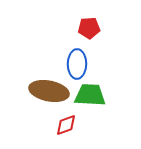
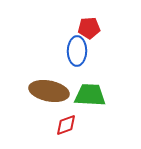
blue ellipse: moved 13 px up
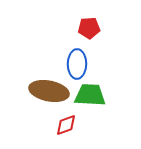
blue ellipse: moved 13 px down
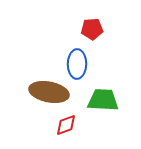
red pentagon: moved 3 px right, 1 px down
brown ellipse: moved 1 px down
green trapezoid: moved 13 px right, 5 px down
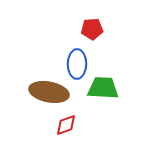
green trapezoid: moved 12 px up
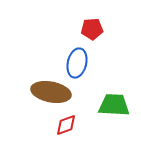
blue ellipse: moved 1 px up; rotated 12 degrees clockwise
green trapezoid: moved 11 px right, 17 px down
brown ellipse: moved 2 px right
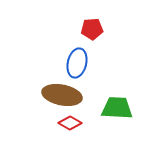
brown ellipse: moved 11 px right, 3 px down
green trapezoid: moved 3 px right, 3 px down
red diamond: moved 4 px right, 2 px up; rotated 50 degrees clockwise
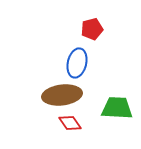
red pentagon: rotated 10 degrees counterclockwise
brown ellipse: rotated 18 degrees counterclockwise
red diamond: rotated 25 degrees clockwise
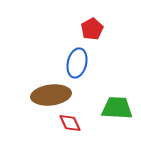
red pentagon: rotated 15 degrees counterclockwise
brown ellipse: moved 11 px left
red diamond: rotated 10 degrees clockwise
